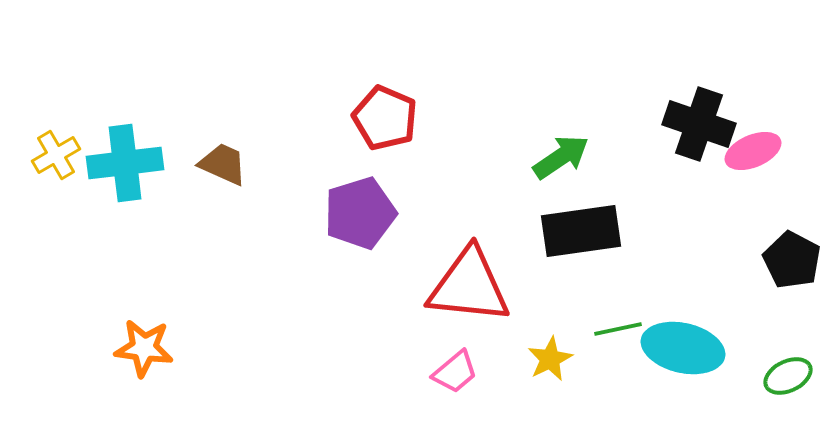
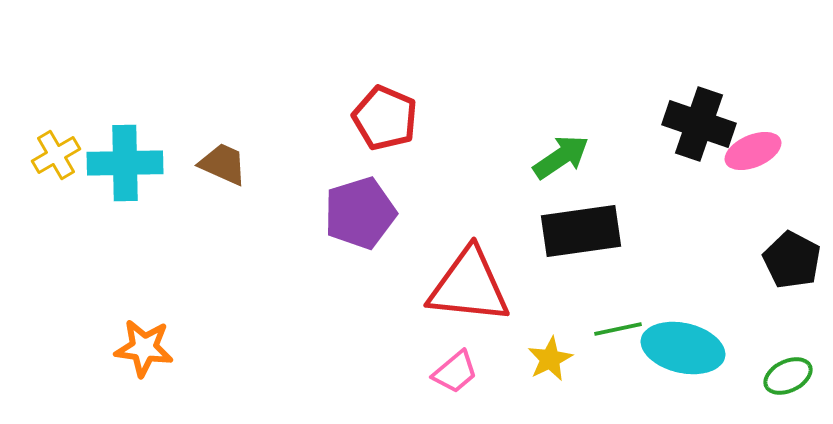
cyan cross: rotated 6 degrees clockwise
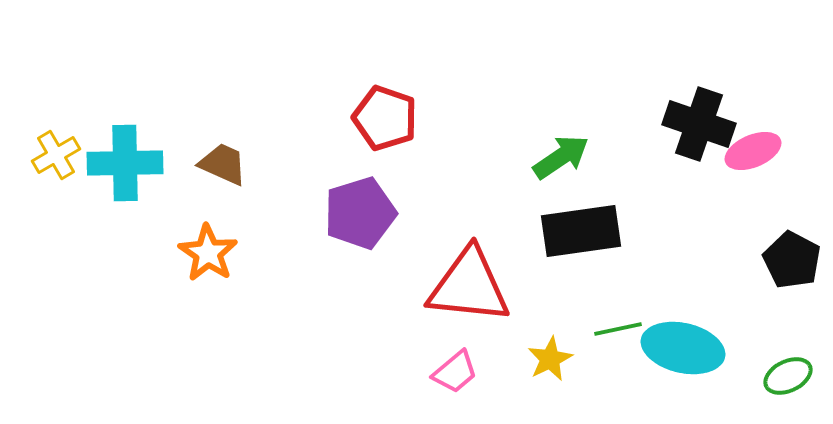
red pentagon: rotated 4 degrees counterclockwise
orange star: moved 64 px right, 95 px up; rotated 26 degrees clockwise
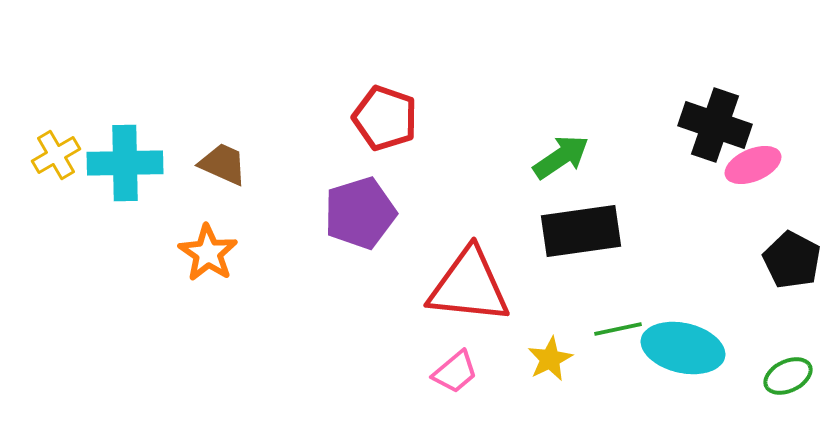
black cross: moved 16 px right, 1 px down
pink ellipse: moved 14 px down
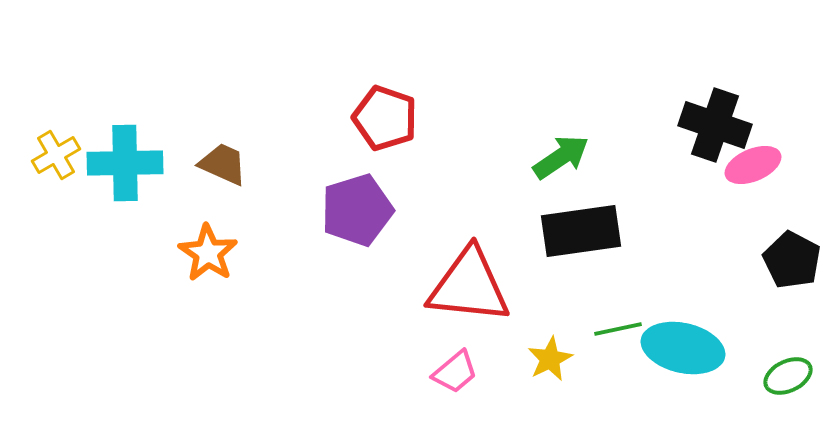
purple pentagon: moved 3 px left, 3 px up
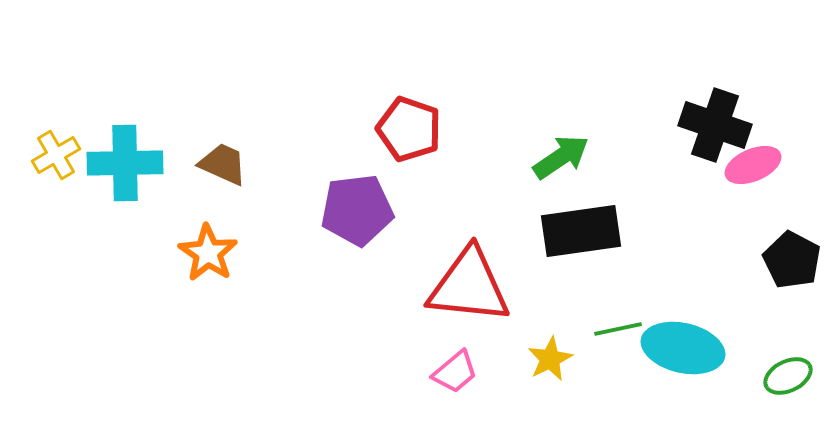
red pentagon: moved 24 px right, 11 px down
purple pentagon: rotated 10 degrees clockwise
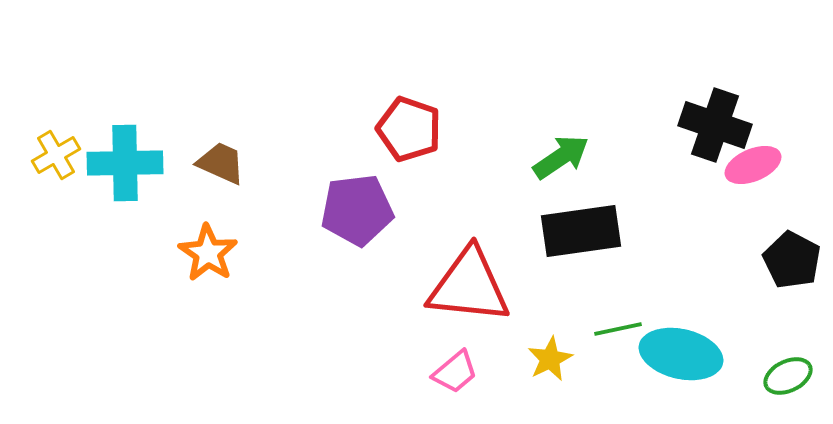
brown trapezoid: moved 2 px left, 1 px up
cyan ellipse: moved 2 px left, 6 px down
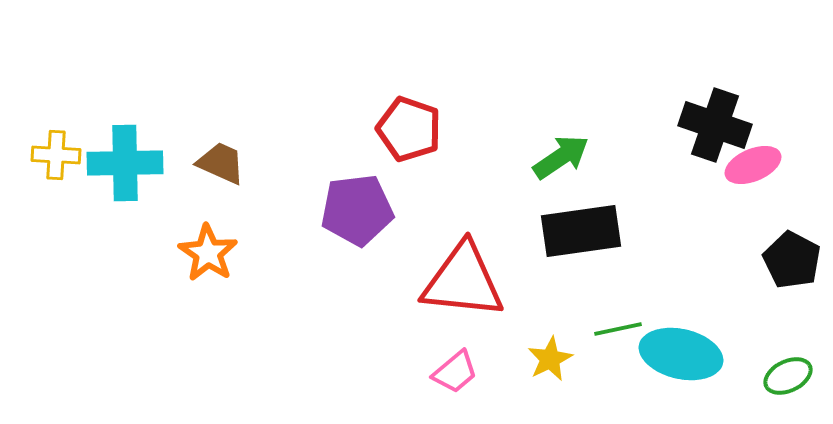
yellow cross: rotated 33 degrees clockwise
red triangle: moved 6 px left, 5 px up
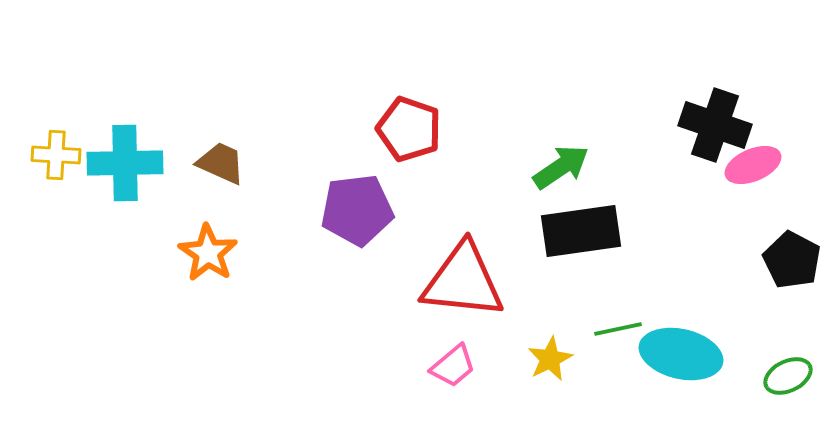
green arrow: moved 10 px down
pink trapezoid: moved 2 px left, 6 px up
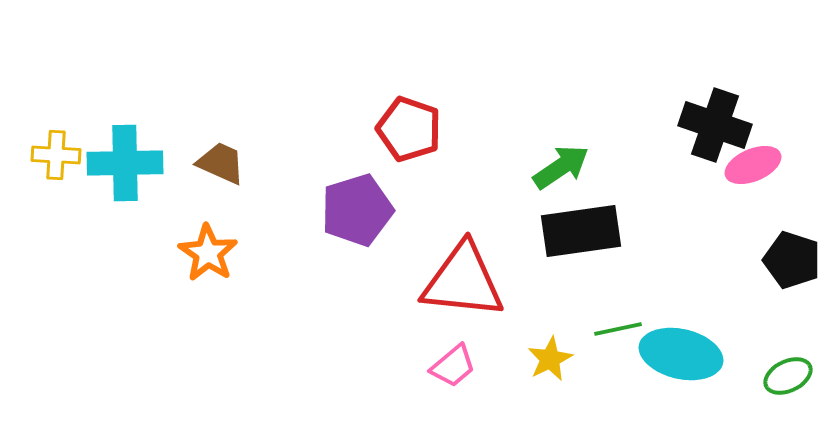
purple pentagon: rotated 10 degrees counterclockwise
black pentagon: rotated 10 degrees counterclockwise
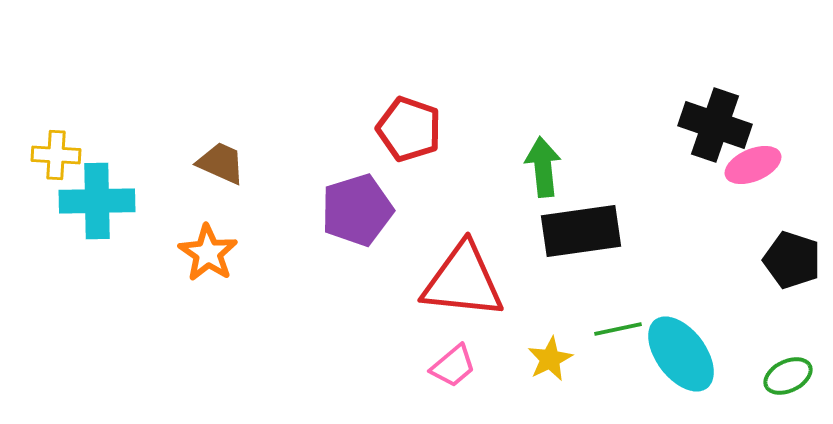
cyan cross: moved 28 px left, 38 px down
green arrow: moved 18 px left; rotated 62 degrees counterclockwise
cyan ellipse: rotated 40 degrees clockwise
